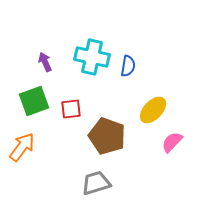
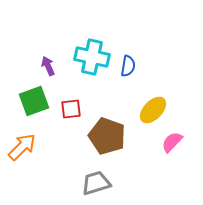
purple arrow: moved 3 px right, 4 px down
orange arrow: rotated 8 degrees clockwise
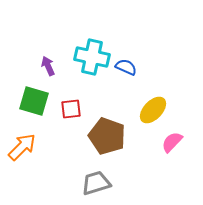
blue semicircle: moved 2 px left, 1 px down; rotated 75 degrees counterclockwise
green square: rotated 36 degrees clockwise
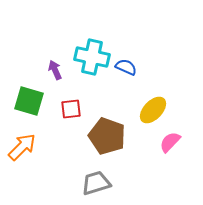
purple arrow: moved 7 px right, 4 px down
green square: moved 5 px left
pink semicircle: moved 2 px left
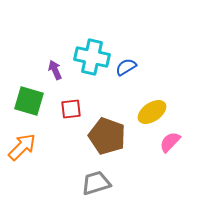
blue semicircle: rotated 55 degrees counterclockwise
yellow ellipse: moved 1 px left, 2 px down; rotated 12 degrees clockwise
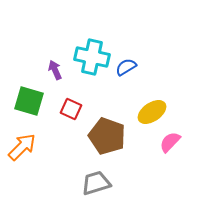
red square: rotated 30 degrees clockwise
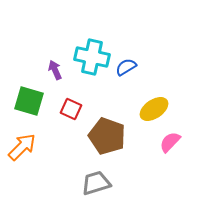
yellow ellipse: moved 2 px right, 3 px up
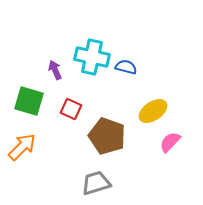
blue semicircle: rotated 45 degrees clockwise
yellow ellipse: moved 1 px left, 2 px down
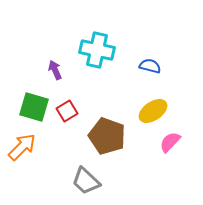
cyan cross: moved 5 px right, 7 px up
blue semicircle: moved 24 px right, 1 px up
green square: moved 5 px right, 6 px down
red square: moved 4 px left, 2 px down; rotated 35 degrees clockwise
gray trapezoid: moved 10 px left, 2 px up; rotated 120 degrees counterclockwise
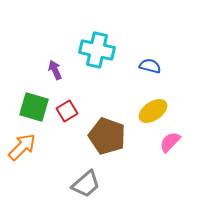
gray trapezoid: moved 3 px down; rotated 84 degrees counterclockwise
